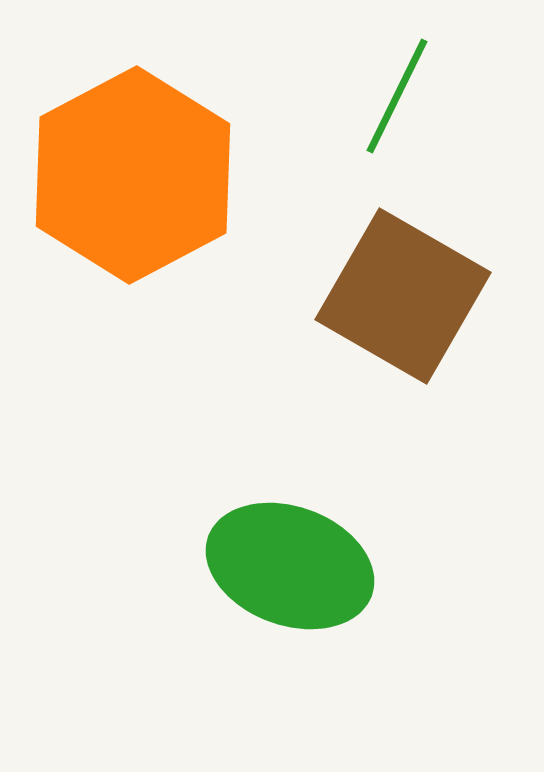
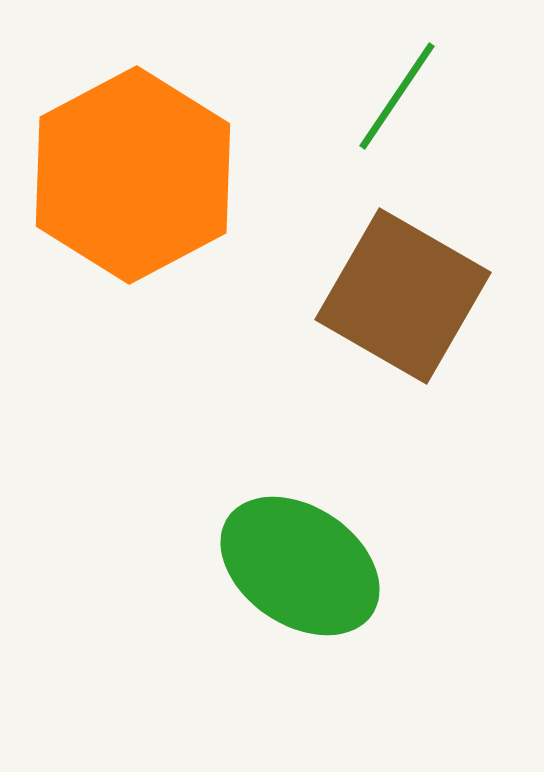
green line: rotated 8 degrees clockwise
green ellipse: moved 10 px right; rotated 14 degrees clockwise
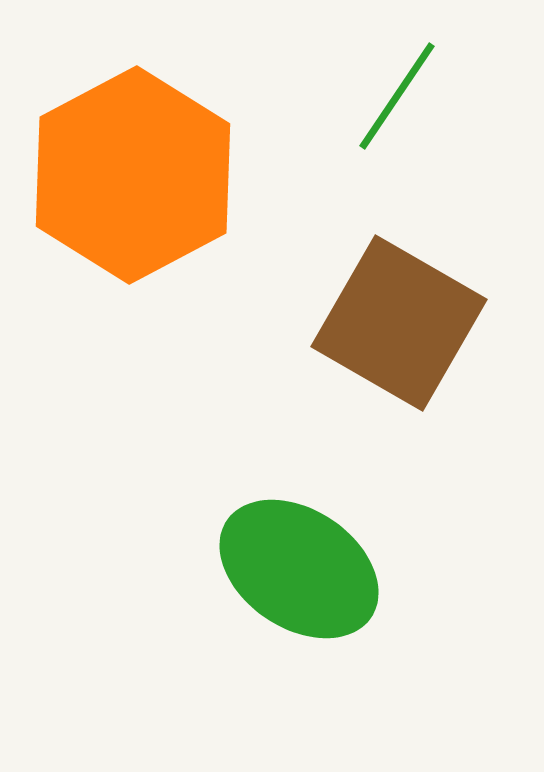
brown square: moved 4 px left, 27 px down
green ellipse: moved 1 px left, 3 px down
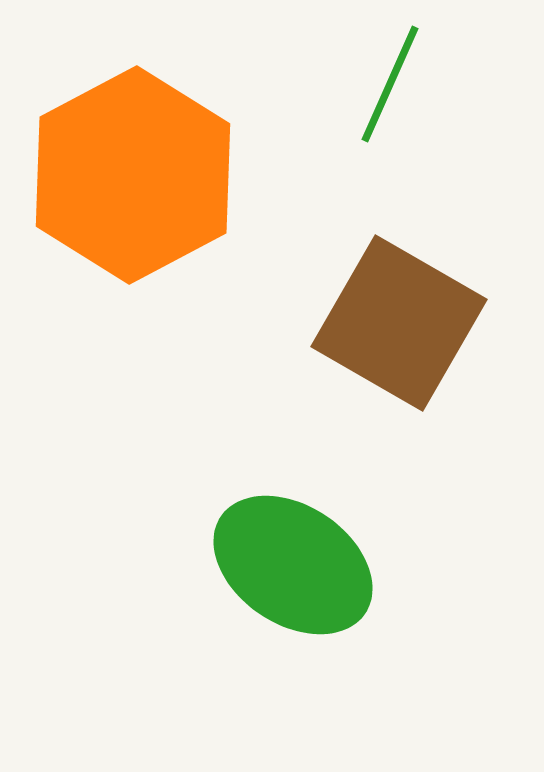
green line: moved 7 px left, 12 px up; rotated 10 degrees counterclockwise
green ellipse: moved 6 px left, 4 px up
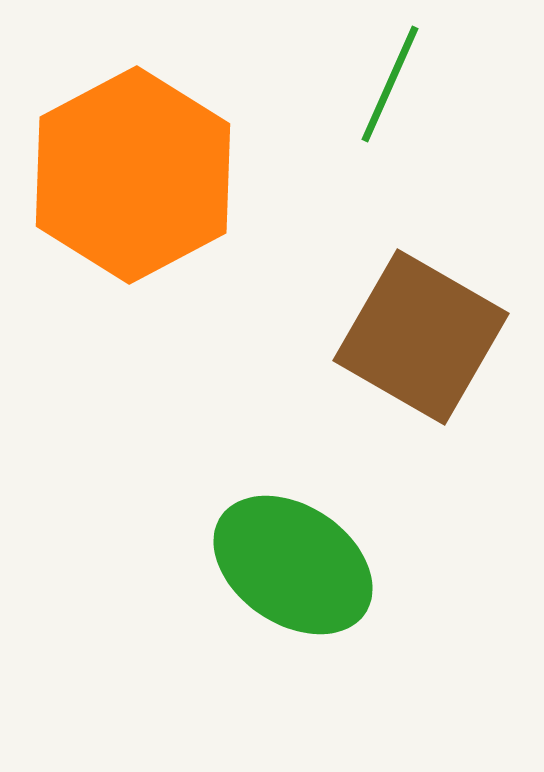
brown square: moved 22 px right, 14 px down
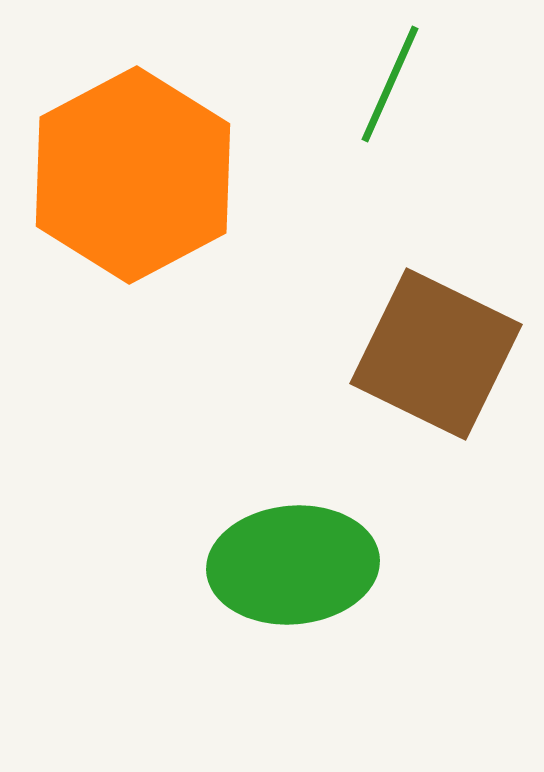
brown square: moved 15 px right, 17 px down; rotated 4 degrees counterclockwise
green ellipse: rotated 39 degrees counterclockwise
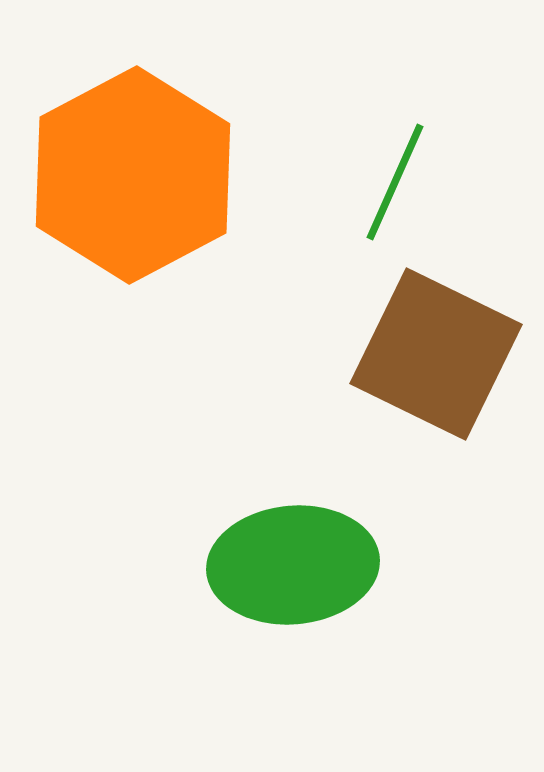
green line: moved 5 px right, 98 px down
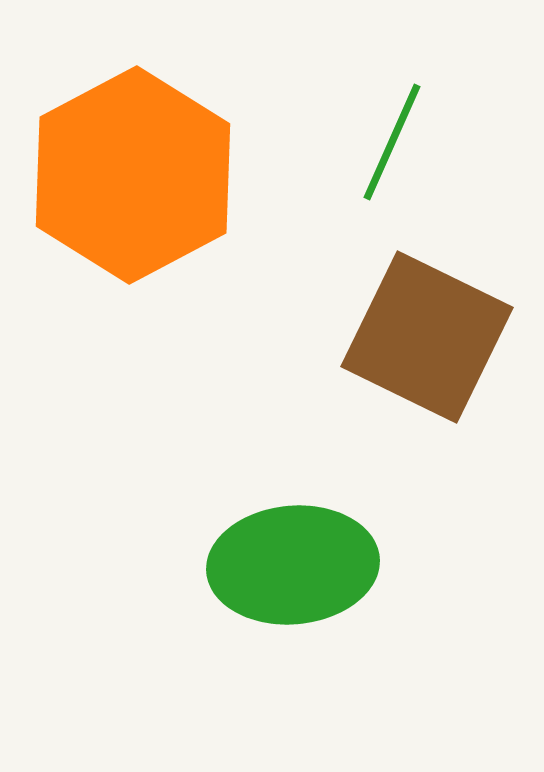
green line: moved 3 px left, 40 px up
brown square: moved 9 px left, 17 px up
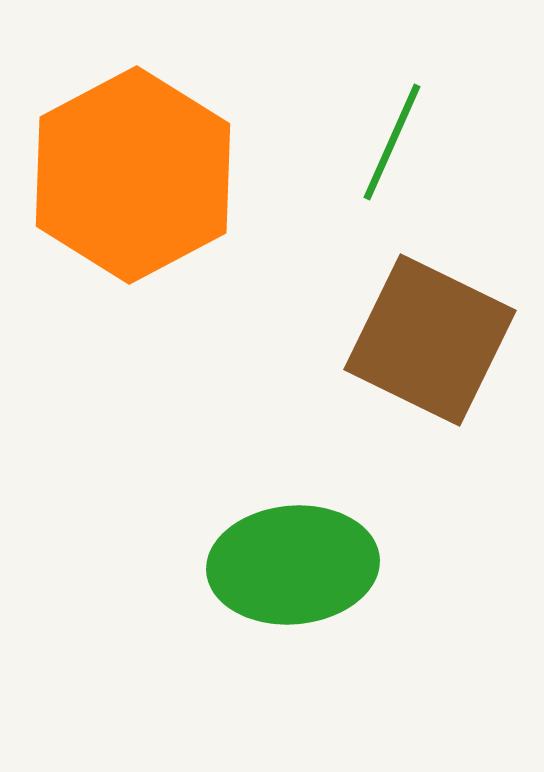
brown square: moved 3 px right, 3 px down
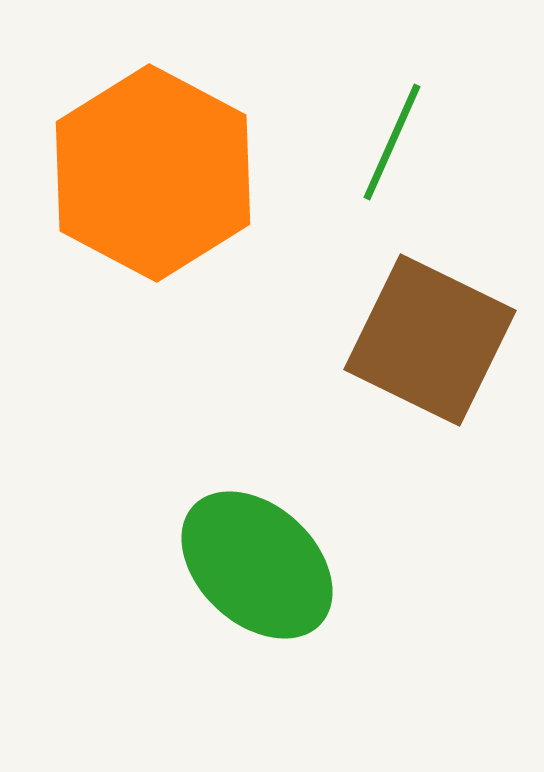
orange hexagon: moved 20 px right, 2 px up; rotated 4 degrees counterclockwise
green ellipse: moved 36 px left; rotated 48 degrees clockwise
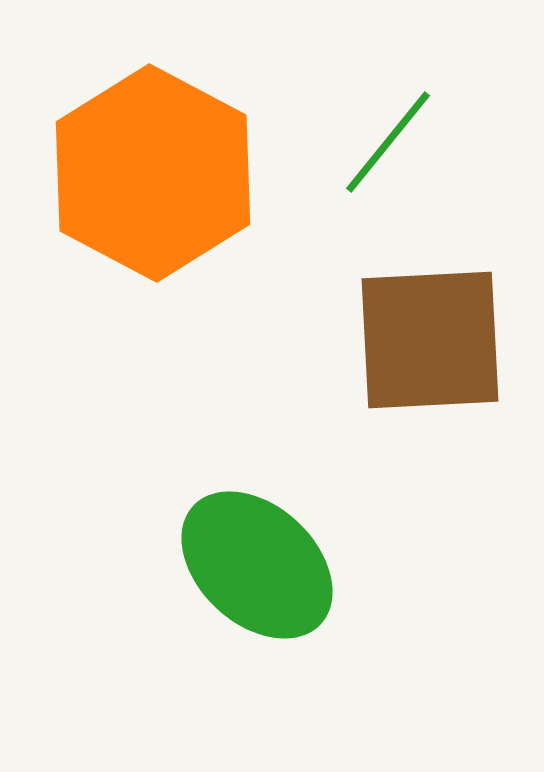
green line: moved 4 px left; rotated 15 degrees clockwise
brown square: rotated 29 degrees counterclockwise
